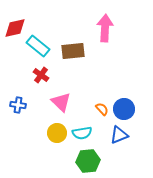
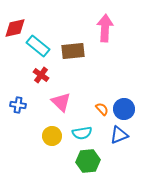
yellow circle: moved 5 px left, 3 px down
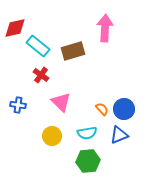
brown rectangle: rotated 10 degrees counterclockwise
cyan semicircle: moved 5 px right
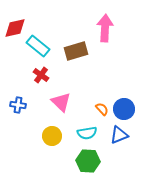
brown rectangle: moved 3 px right
green hexagon: rotated 10 degrees clockwise
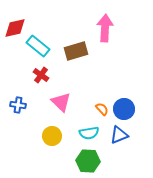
cyan semicircle: moved 2 px right
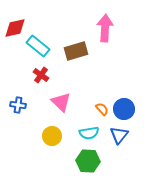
blue triangle: rotated 30 degrees counterclockwise
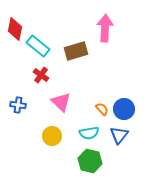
red diamond: moved 1 px down; rotated 65 degrees counterclockwise
green hexagon: moved 2 px right; rotated 10 degrees clockwise
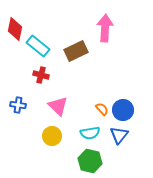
brown rectangle: rotated 10 degrees counterclockwise
red cross: rotated 21 degrees counterclockwise
pink triangle: moved 3 px left, 4 px down
blue circle: moved 1 px left, 1 px down
cyan semicircle: moved 1 px right
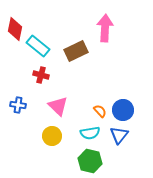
orange semicircle: moved 2 px left, 2 px down
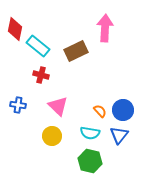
cyan semicircle: rotated 18 degrees clockwise
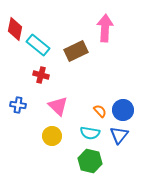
cyan rectangle: moved 1 px up
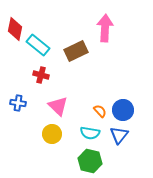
blue cross: moved 2 px up
yellow circle: moved 2 px up
